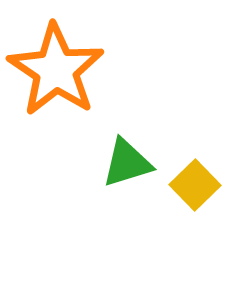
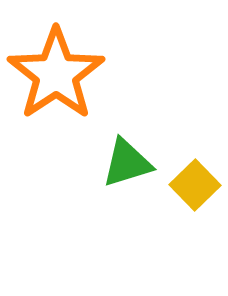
orange star: moved 4 px down; rotated 4 degrees clockwise
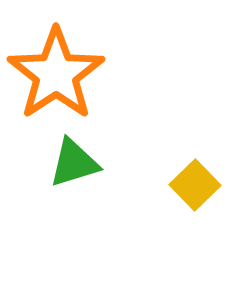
green triangle: moved 53 px left
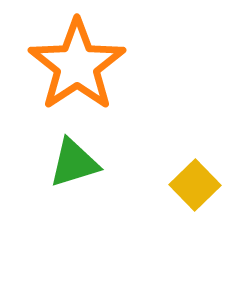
orange star: moved 21 px right, 9 px up
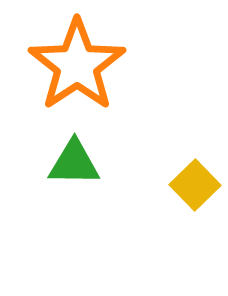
green triangle: rotated 18 degrees clockwise
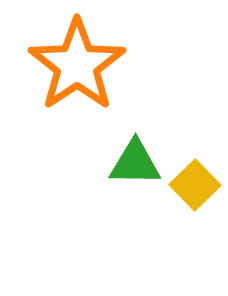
green triangle: moved 61 px right
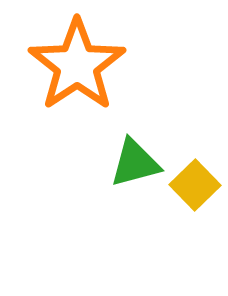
green triangle: rotated 16 degrees counterclockwise
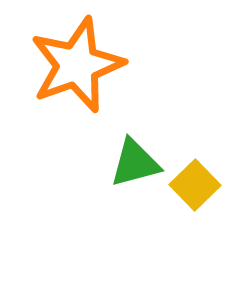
orange star: rotated 14 degrees clockwise
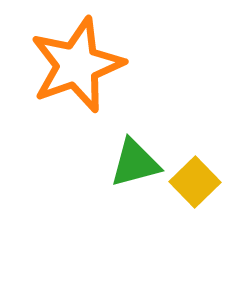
yellow square: moved 3 px up
